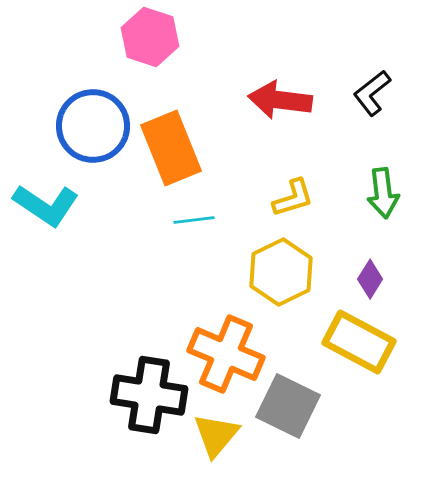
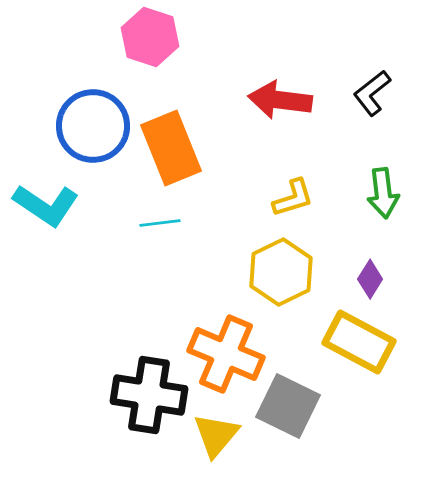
cyan line: moved 34 px left, 3 px down
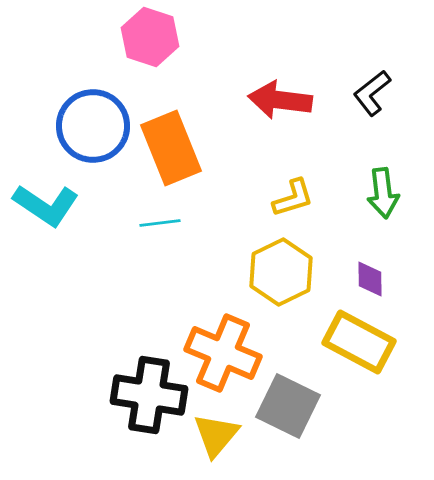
purple diamond: rotated 33 degrees counterclockwise
orange cross: moved 3 px left, 1 px up
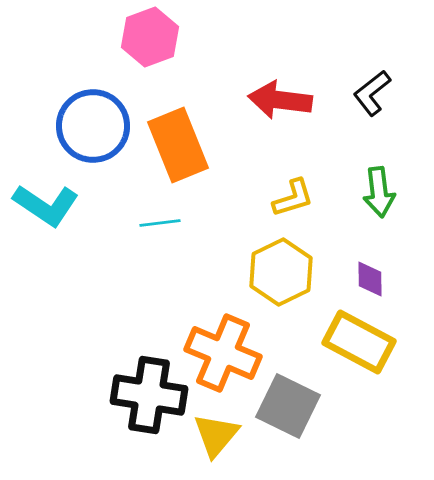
pink hexagon: rotated 22 degrees clockwise
orange rectangle: moved 7 px right, 3 px up
green arrow: moved 4 px left, 1 px up
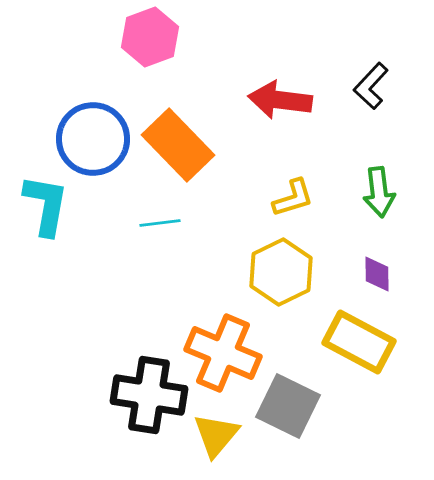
black L-shape: moved 1 px left, 7 px up; rotated 9 degrees counterclockwise
blue circle: moved 13 px down
orange rectangle: rotated 22 degrees counterclockwise
cyan L-shape: rotated 114 degrees counterclockwise
purple diamond: moved 7 px right, 5 px up
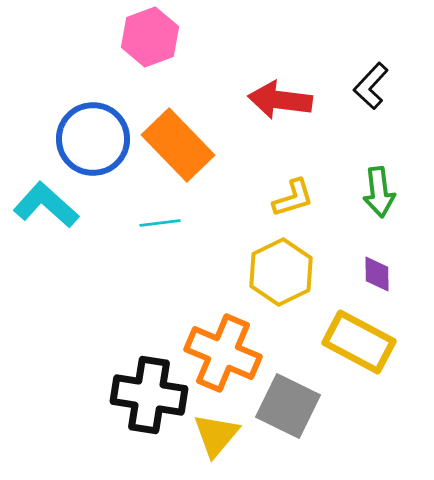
cyan L-shape: rotated 58 degrees counterclockwise
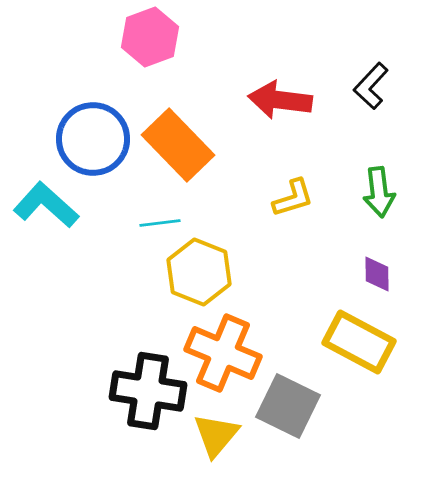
yellow hexagon: moved 82 px left; rotated 12 degrees counterclockwise
black cross: moved 1 px left, 4 px up
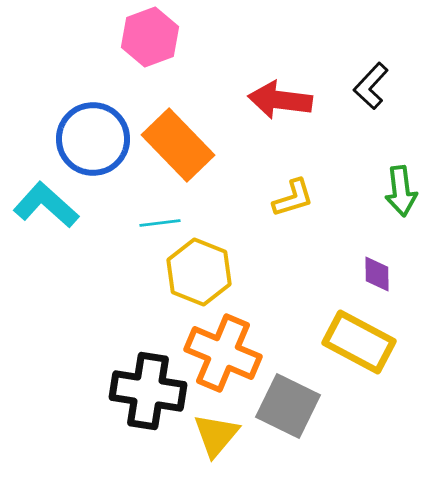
green arrow: moved 22 px right, 1 px up
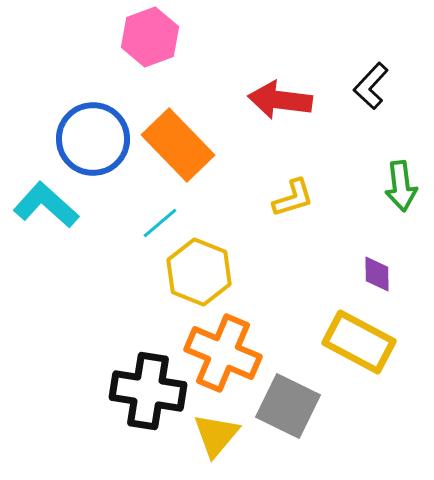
green arrow: moved 5 px up
cyan line: rotated 33 degrees counterclockwise
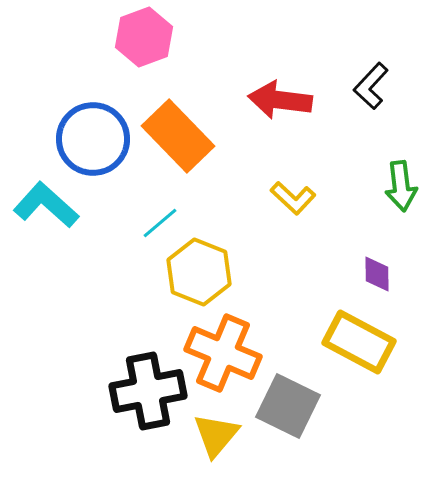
pink hexagon: moved 6 px left
orange rectangle: moved 9 px up
yellow L-shape: rotated 60 degrees clockwise
black cross: rotated 20 degrees counterclockwise
